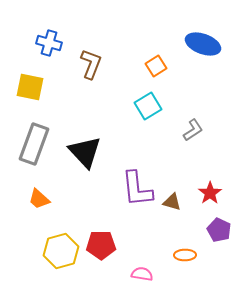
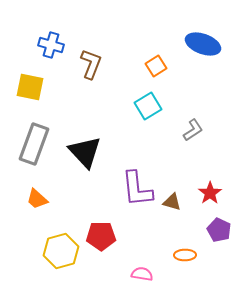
blue cross: moved 2 px right, 2 px down
orange trapezoid: moved 2 px left
red pentagon: moved 9 px up
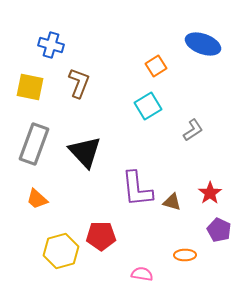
brown L-shape: moved 12 px left, 19 px down
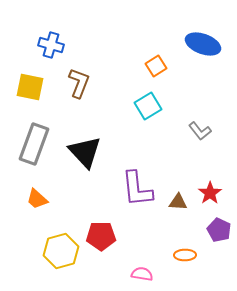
gray L-shape: moved 7 px right, 1 px down; rotated 85 degrees clockwise
brown triangle: moved 6 px right; rotated 12 degrees counterclockwise
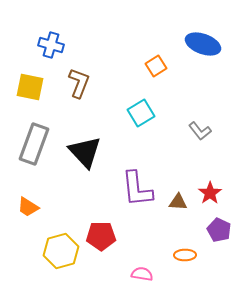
cyan square: moved 7 px left, 7 px down
orange trapezoid: moved 9 px left, 8 px down; rotated 10 degrees counterclockwise
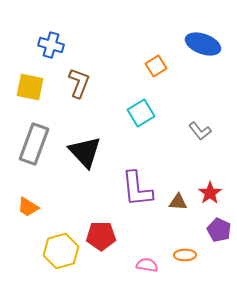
pink semicircle: moved 5 px right, 9 px up
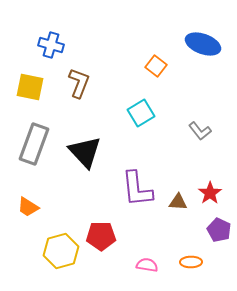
orange square: rotated 20 degrees counterclockwise
orange ellipse: moved 6 px right, 7 px down
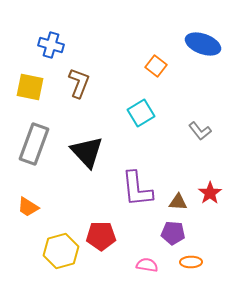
black triangle: moved 2 px right
purple pentagon: moved 46 px left, 3 px down; rotated 20 degrees counterclockwise
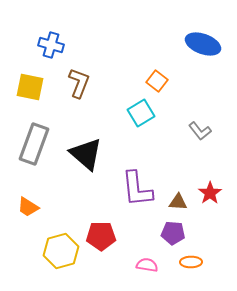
orange square: moved 1 px right, 15 px down
black triangle: moved 1 px left, 2 px down; rotated 6 degrees counterclockwise
